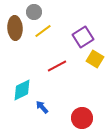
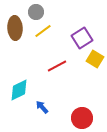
gray circle: moved 2 px right
purple square: moved 1 px left, 1 px down
cyan diamond: moved 3 px left
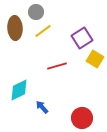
red line: rotated 12 degrees clockwise
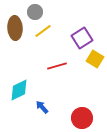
gray circle: moved 1 px left
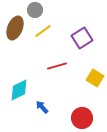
gray circle: moved 2 px up
brown ellipse: rotated 25 degrees clockwise
yellow square: moved 19 px down
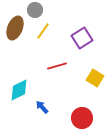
yellow line: rotated 18 degrees counterclockwise
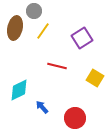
gray circle: moved 1 px left, 1 px down
brown ellipse: rotated 10 degrees counterclockwise
red line: rotated 30 degrees clockwise
red circle: moved 7 px left
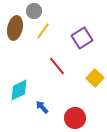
red line: rotated 36 degrees clockwise
yellow square: rotated 12 degrees clockwise
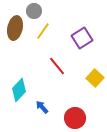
cyan diamond: rotated 20 degrees counterclockwise
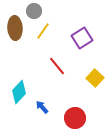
brown ellipse: rotated 15 degrees counterclockwise
cyan diamond: moved 2 px down
